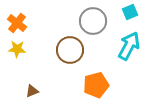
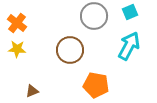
gray circle: moved 1 px right, 5 px up
orange pentagon: rotated 25 degrees clockwise
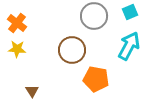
brown circle: moved 2 px right
orange pentagon: moved 6 px up
brown triangle: rotated 40 degrees counterclockwise
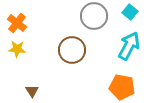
cyan square: rotated 28 degrees counterclockwise
orange pentagon: moved 26 px right, 8 px down
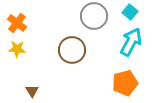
cyan arrow: moved 2 px right, 4 px up
orange pentagon: moved 3 px right, 4 px up; rotated 25 degrees counterclockwise
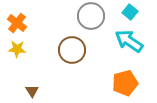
gray circle: moved 3 px left
cyan arrow: moved 2 px left, 1 px up; rotated 84 degrees counterclockwise
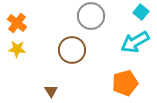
cyan square: moved 11 px right
cyan arrow: moved 6 px right, 1 px down; rotated 64 degrees counterclockwise
brown triangle: moved 19 px right
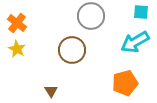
cyan square: rotated 35 degrees counterclockwise
yellow star: rotated 24 degrees clockwise
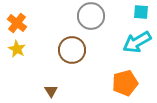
cyan arrow: moved 2 px right
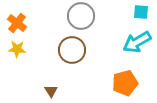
gray circle: moved 10 px left
yellow star: rotated 24 degrees counterclockwise
